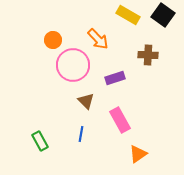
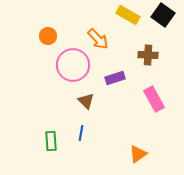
orange circle: moved 5 px left, 4 px up
pink rectangle: moved 34 px right, 21 px up
blue line: moved 1 px up
green rectangle: moved 11 px right; rotated 24 degrees clockwise
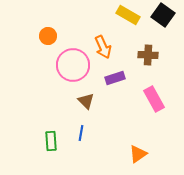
orange arrow: moved 5 px right, 8 px down; rotated 20 degrees clockwise
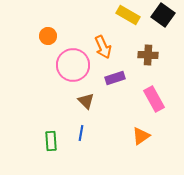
orange triangle: moved 3 px right, 18 px up
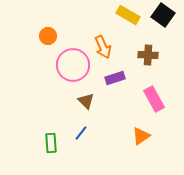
blue line: rotated 28 degrees clockwise
green rectangle: moved 2 px down
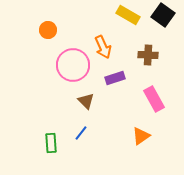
orange circle: moved 6 px up
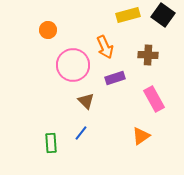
yellow rectangle: rotated 45 degrees counterclockwise
orange arrow: moved 2 px right
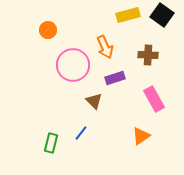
black square: moved 1 px left
brown triangle: moved 8 px right
green rectangle: rotated 18 degrees clockwise
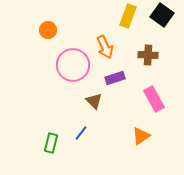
yellow rectangle: moved 1 px down; rotated 55 degrees counterclockwise
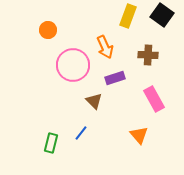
orange triangle: moved 2 px left, 1 px up; rotated 36 degrees counterclockwise
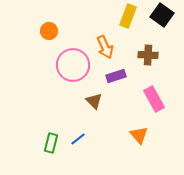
orange circle: moved 1 px right, 1 px down
purple rectangle: moved 1 px right, 2 px up
blue line: moved 3 px left, 6 px down; rotated 14 degrees clockwise
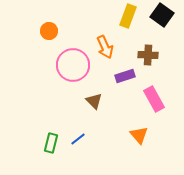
purple rectangle: moved 9 px right
